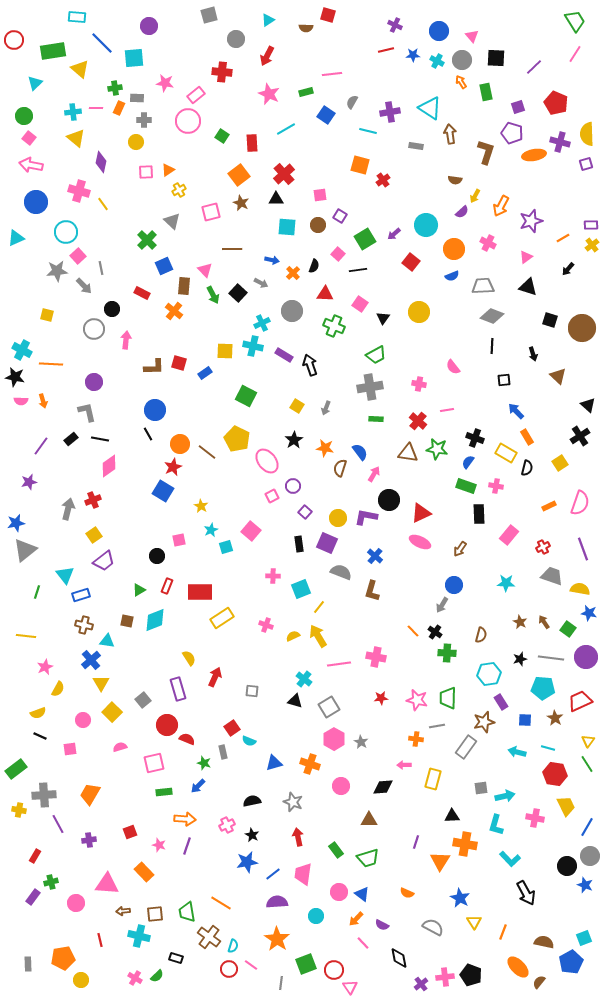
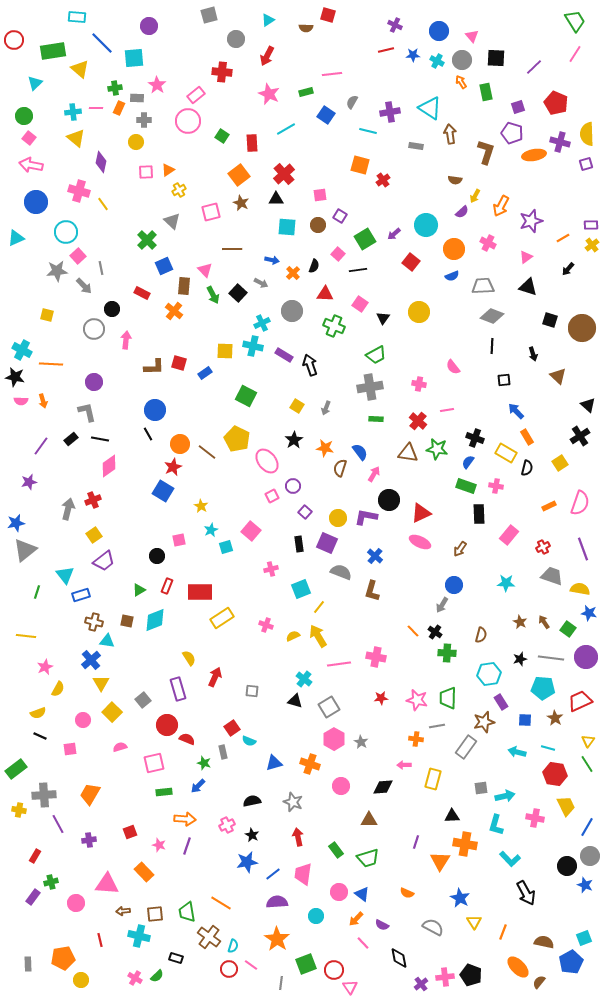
pink star at (165, 83): moved 8 px left, 2 px down; rotated 24 degrees clockwise
pink cross at (273, 576): moved 2 px left, 7 px up; rotated 16 degrees counterclockwise
brown cross at (84, 625): moved 10 px right, 3 px up
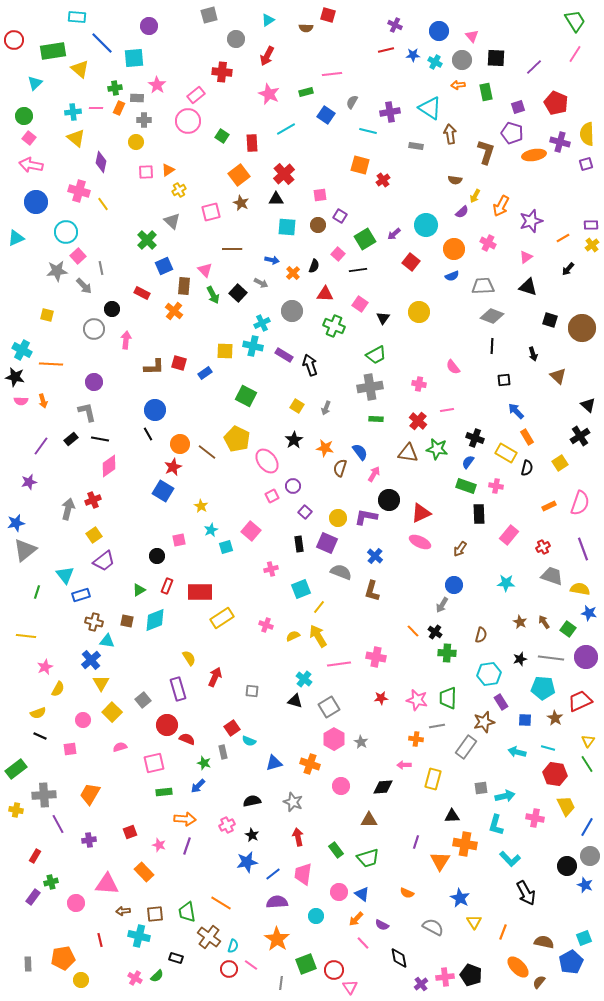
cyan cross at (437, 61): moved 2 px left, 1 px down
orange arrow at (461, 82): moved 3 px left, 3 px down; rotated 64 degrees counterclockwise
yellow cross at (19, 810): moved 3 px left
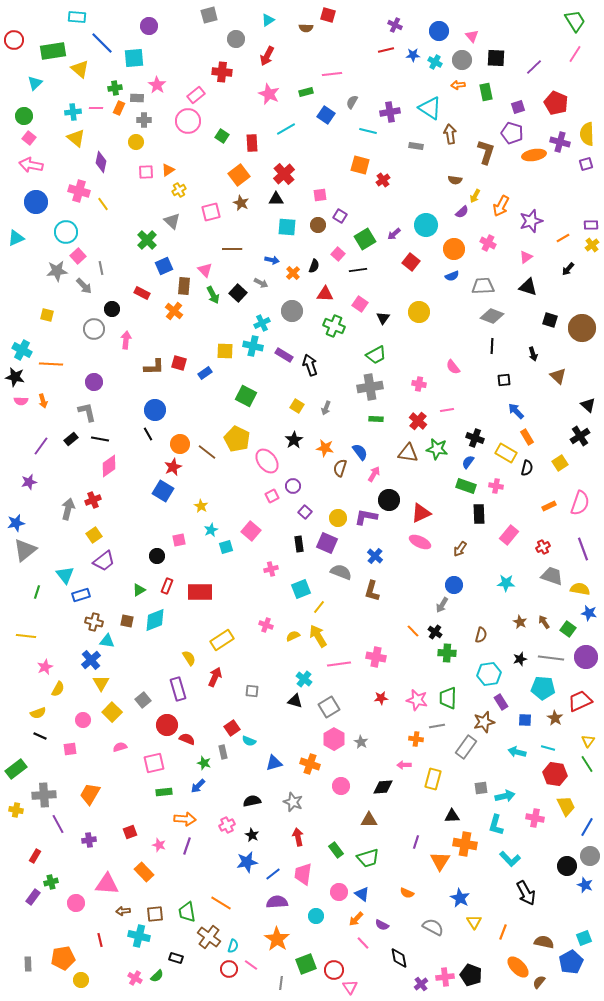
yellow rectangle at (222, 618): moved 22 px down
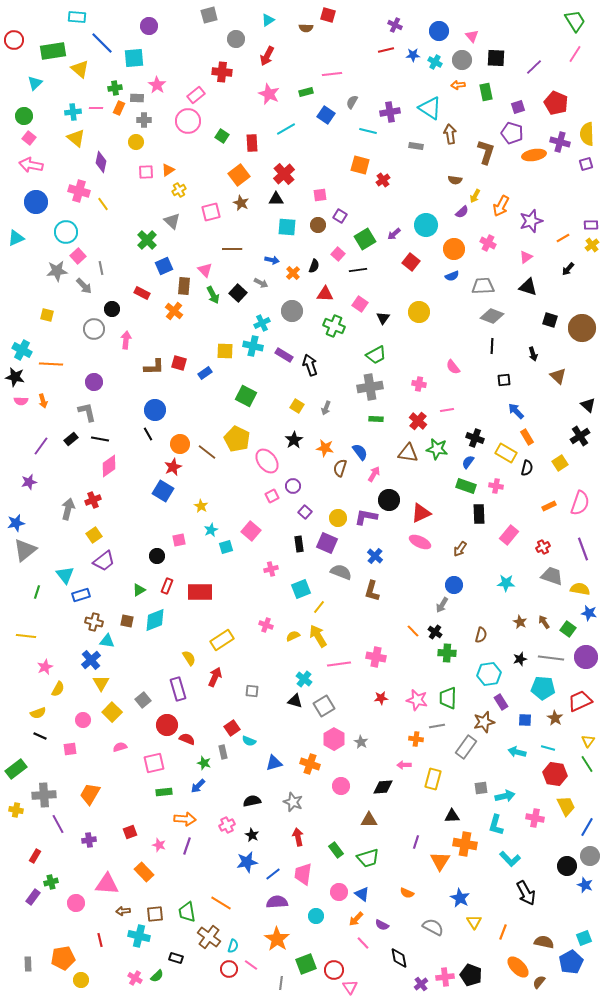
gray square at (329, 707): moved 5 px left, 1 px up
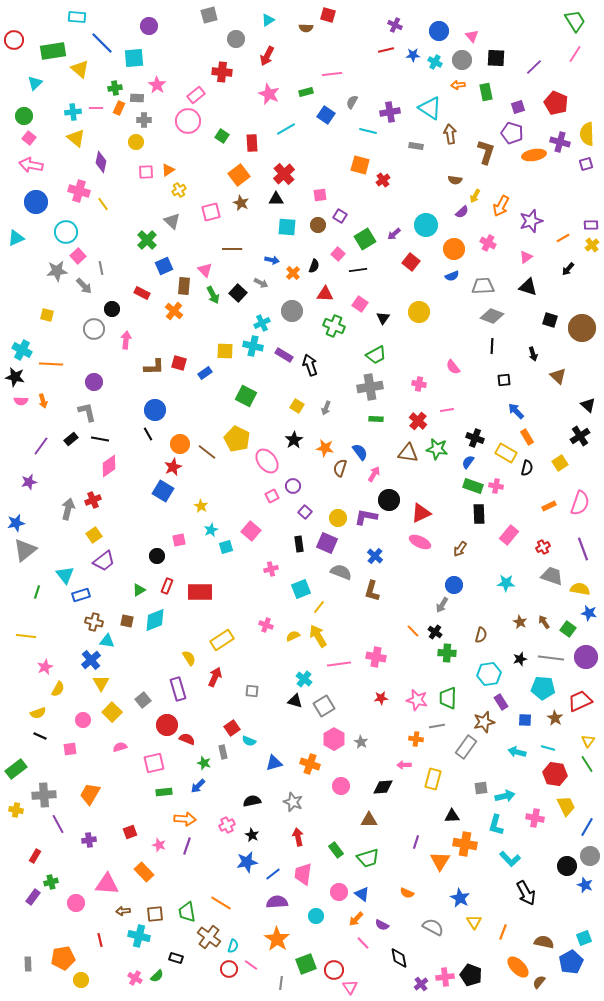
green rectangle at (466, 486): moved 7 px right
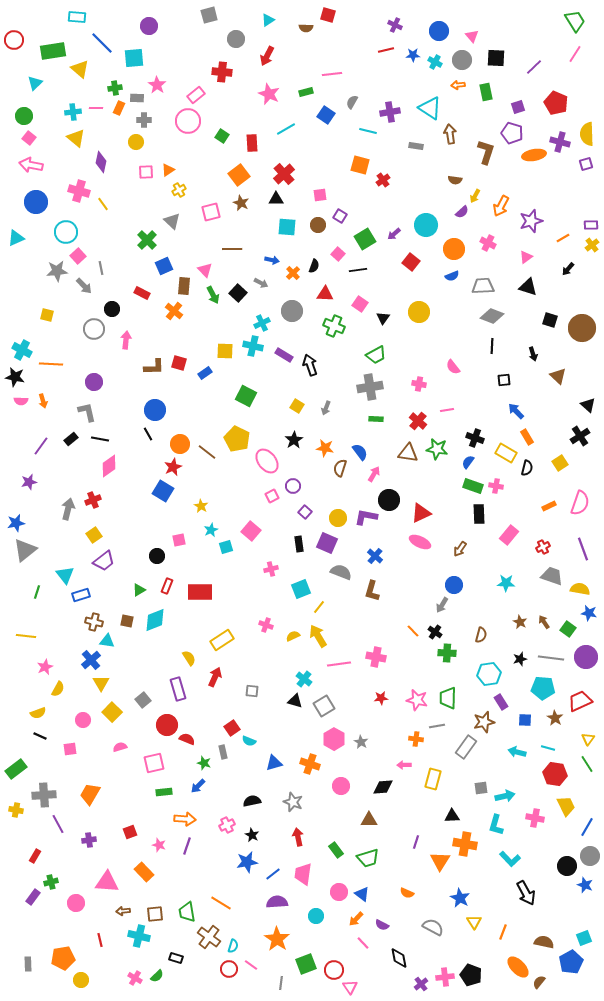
yellow triangle at (588, 741): moved 2 px up
pink triangle at (107, 884): moved 2 px up
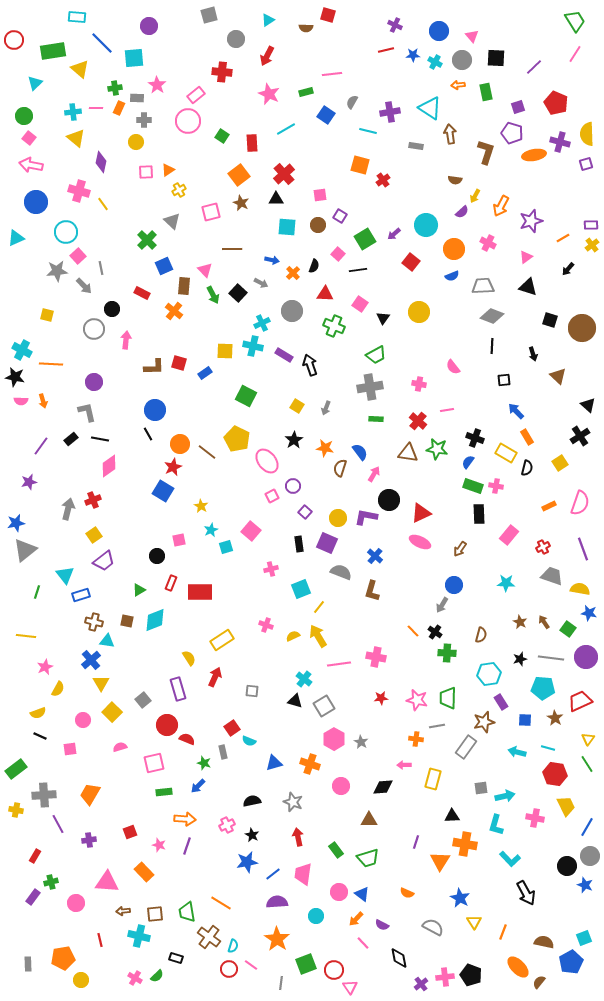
red rectangle at (167, 586): moved 4 px right, 3 px up
